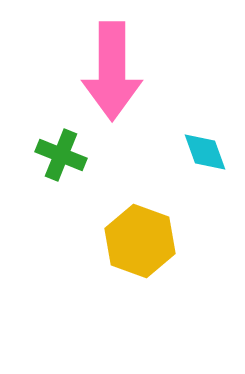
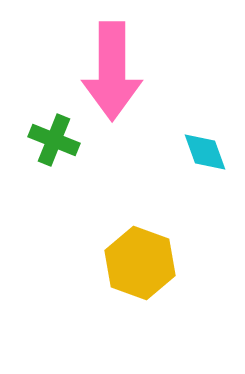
green cross: moved 7 px left, 15 px up
yellow hexagon: moved 22 px down
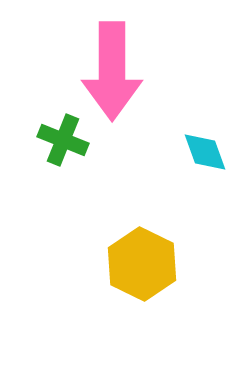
green cross: moved 9 px right
yellow hexagon: moved 2 px right, 1 px down; rotated 6 degrees clockwise
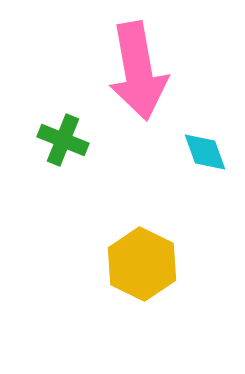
pink arrow: moved 26 px right; rotated 10 degrees counterclockwise
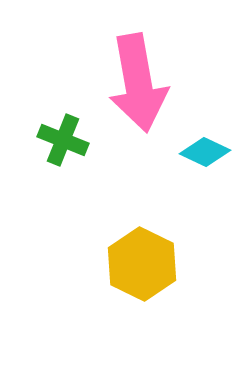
pink arrow: moved 12 px down
cyan diamond: rotated 45 degrees counterclockwise
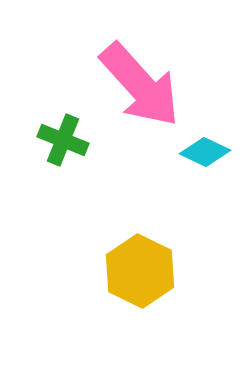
pink arrow: moved 2 px right, 2 px down; rotated 32 degrees counterclockwise
yellow hexagon: moved 2 px left, 7 px down
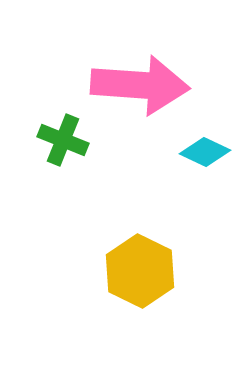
pink arrow: rotated 44 degrees counterclockwise
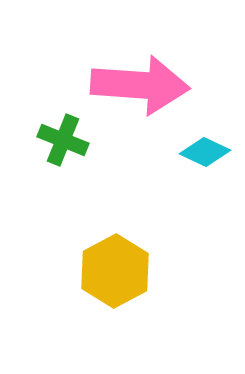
yellow hexagon: moved 25 px left; rotated 6 degrees clockwise
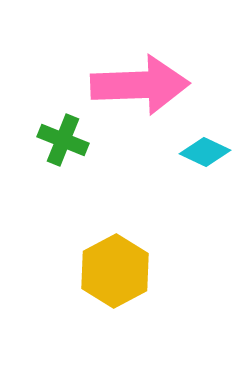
pink arrow: rotated 6 degrees counterclockwise
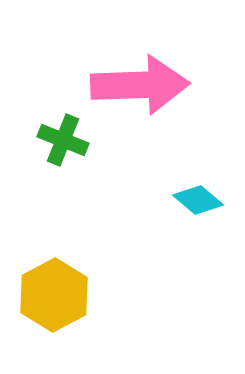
cyan diamond: moved 7 px left, 48 px down; rotated 15 degrees clockwise
yellow hexagon: moved 61 px left, 24 px down
